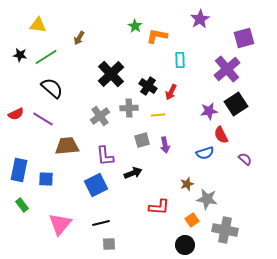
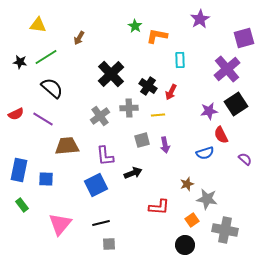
black star at (20, 55): moved 7 px down
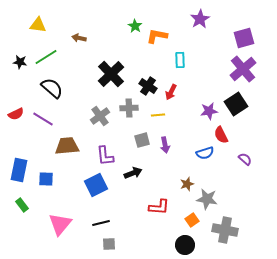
brown arrow at (79, 38): rotated 72 degrees clockwise
purple cross at (227, 69): moved 16 px right
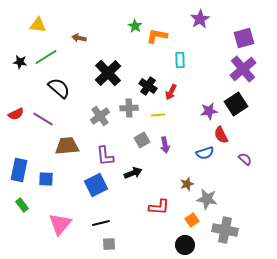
black cross at (111, 74): moved 3 px left, 1 px up
black semicircle at (52, 88): moved 7 px right
gray square at (142, 140): rotated 14 degrees counterclockwise
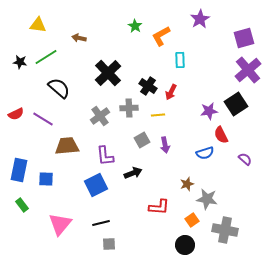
orange L-shape at (157, 36): moved 4 px right; rotated 40 degrees counterclockwise
purple cross at (243, 69): moved 5 px right, 1 px down
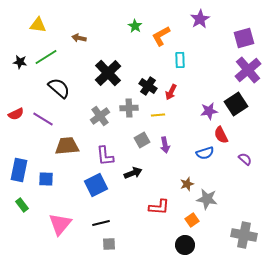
gray cross at (225, 230): moved 19 px right, 5 px down
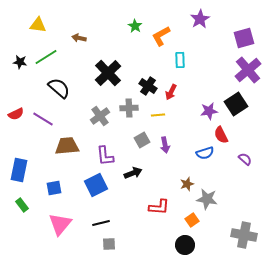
blue square at (46, 179): moved 8 px right, 9 px down; rotated 14 degrees counterclockwise
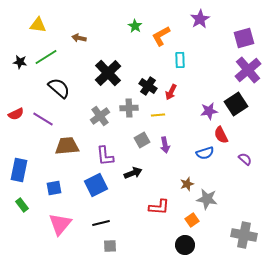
gray square at (109, 244): moved 1 px right, 2 px down
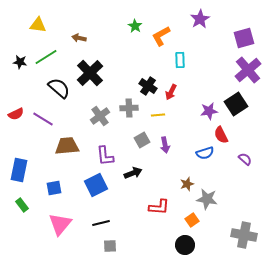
black cross at (108, 73): moved 18 px left
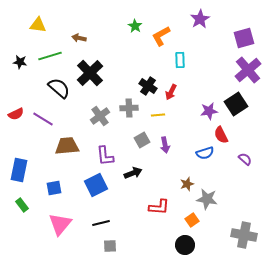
green line at (46, 57): moved 4 px right, 1 px up; rotated 15 degrees clockwise
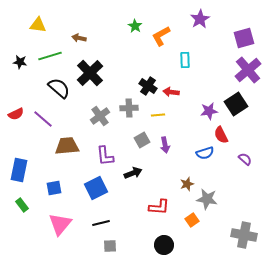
cyan rectangle at (180, 60): moved 5 px right
red arrow at (171, 92): rotated 70 degrees clockwise
purple line at (43, 119): rotated 10 degrees clockwise
blue square at (96, 185): moved 3 px down
black circle at (185, 245): moved 21 px left
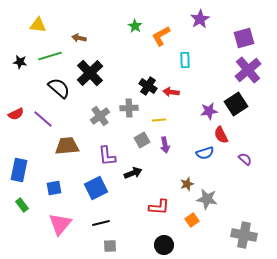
yellow line at (158, 115): moved 1 px right, 5 px down
purple L-shape at (105, 156): moved 2 px right
